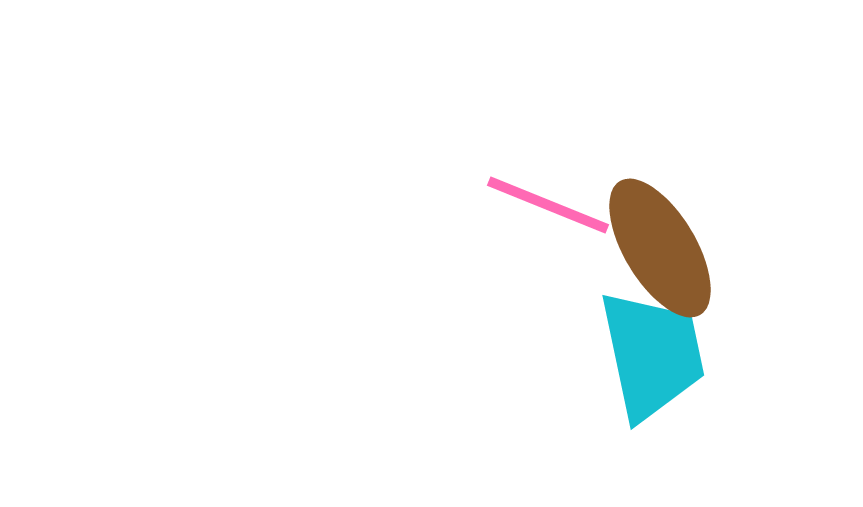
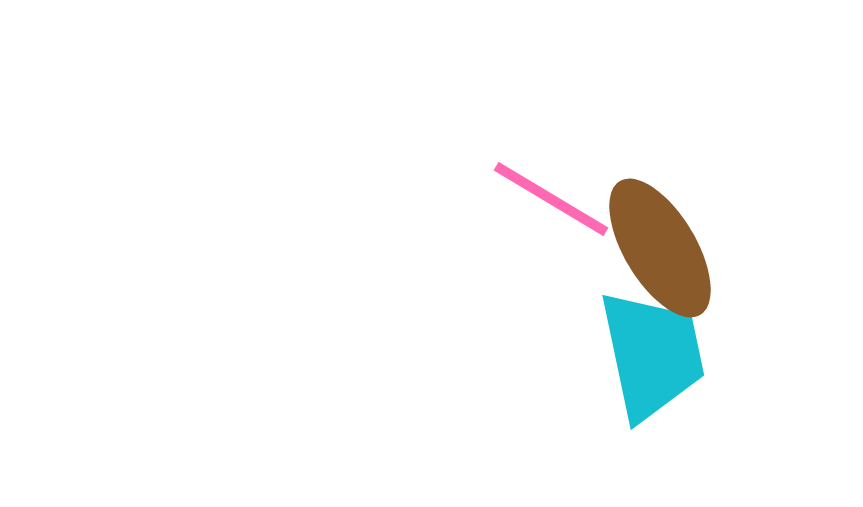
pink line: moved 3 px right, 6 px up; rotated 9 degrees clockwise
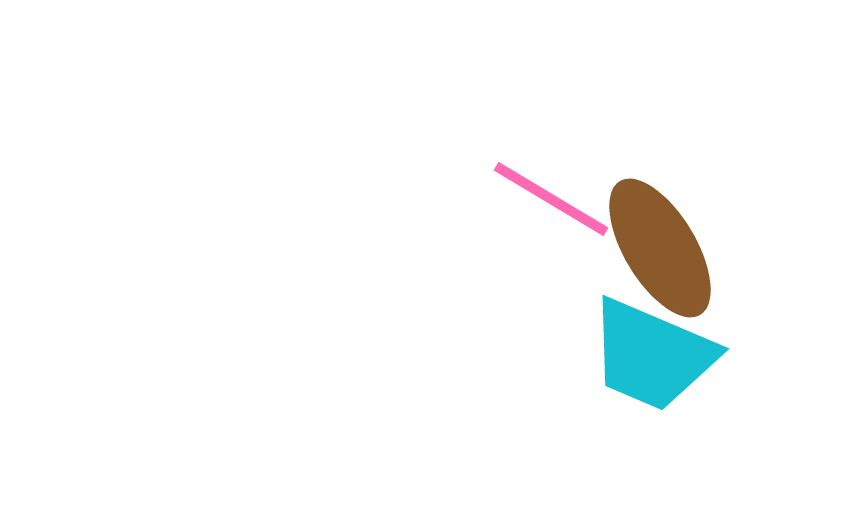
cyan trapezoid: rotated 125 degrees clockwise
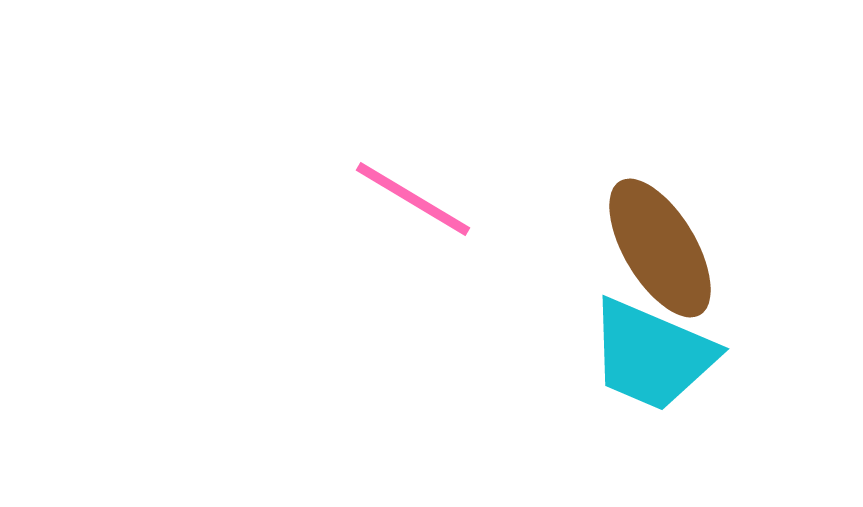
pink line: moved 138 px left
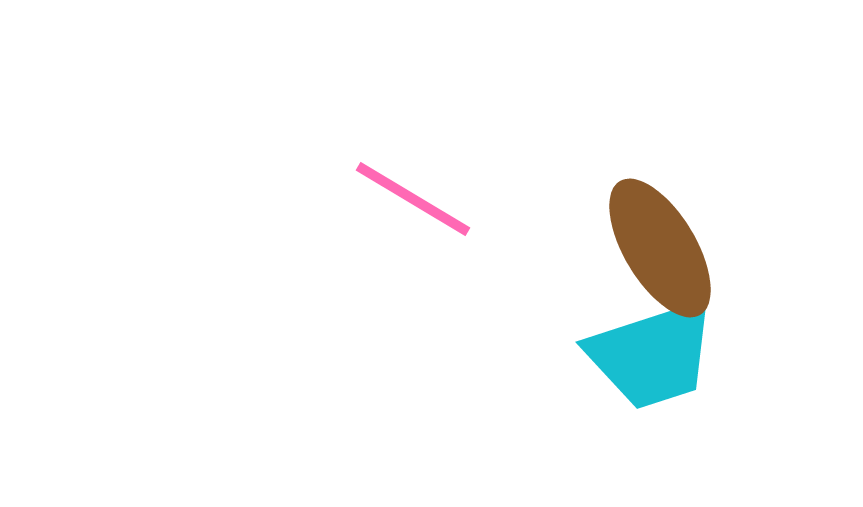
cyan trapezoid: rotated 41 degrees counterclockwise
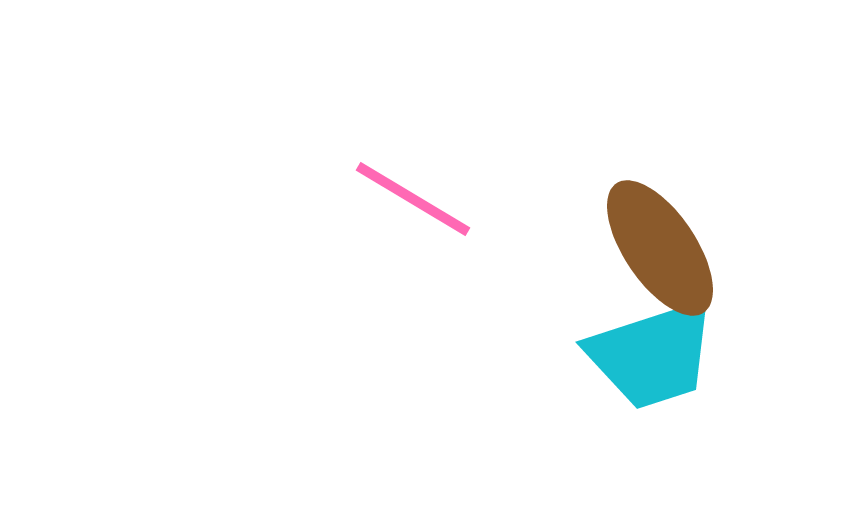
brown ellipse: rotated 3 degrees counterclockwise
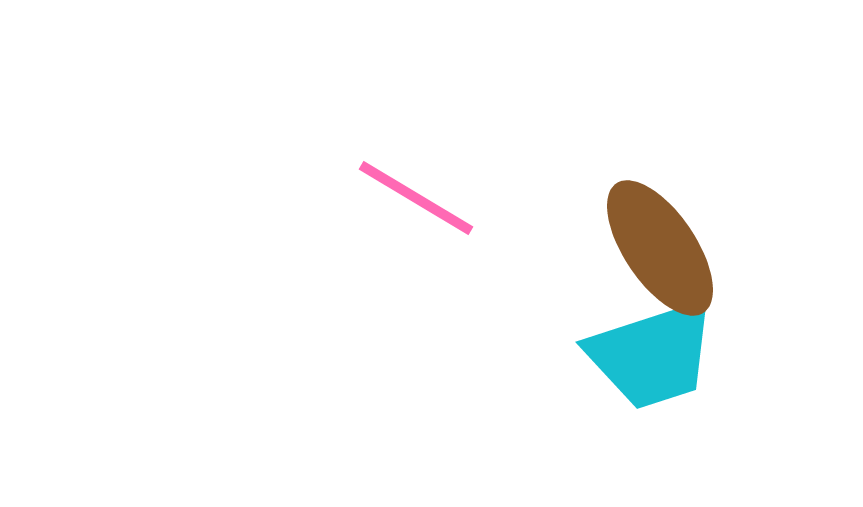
pink line: moved 3 px right, 1 px up
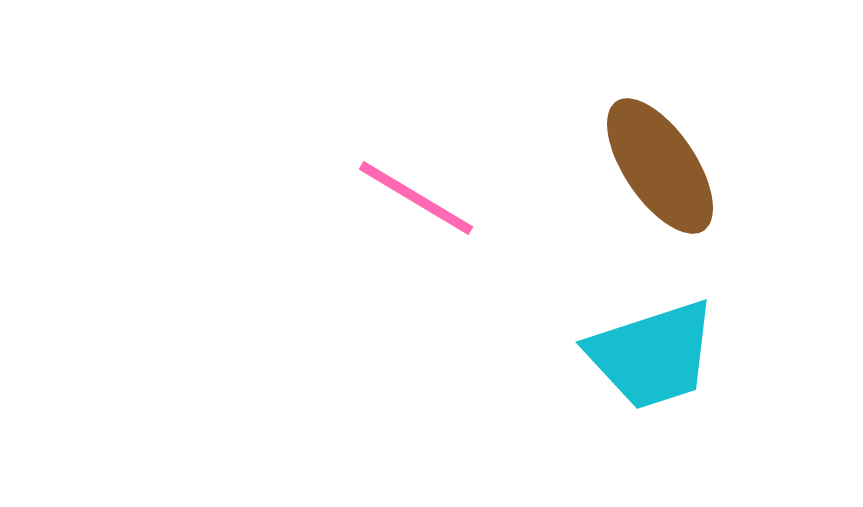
brown ellipse: moved 82 px up
